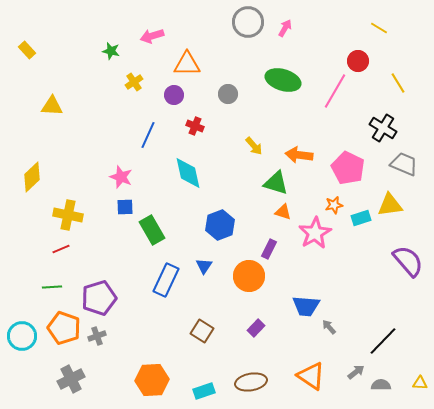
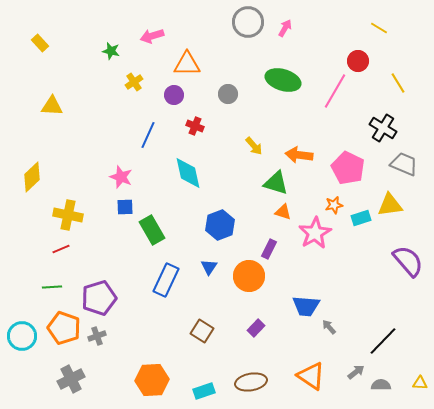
yellow rectangle at (27, 50): moved 13 px right, 7 px up
blue triangle at (204, 266): moved 5 px right, 1 px down
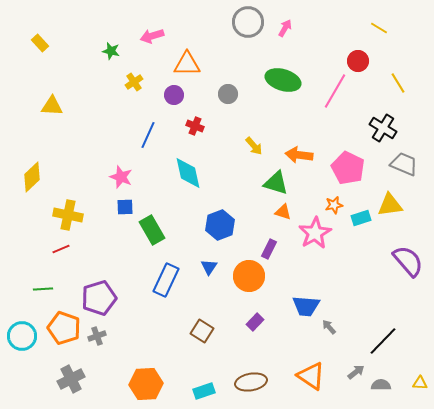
green line at (52, 287): moved 9 px left, 2 px down
purple rectangle at (256, 328): moved 1 px left, 6 px up
orange hexagon at (152, 380): moved 6 px left, 4 px down
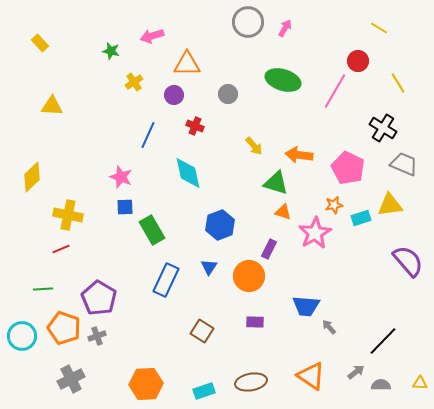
purple pentagon at (99, 298): rotated 24 degrees counterclockwise
purple rectangle at (255, 322): rotated 48 degrees clockwise
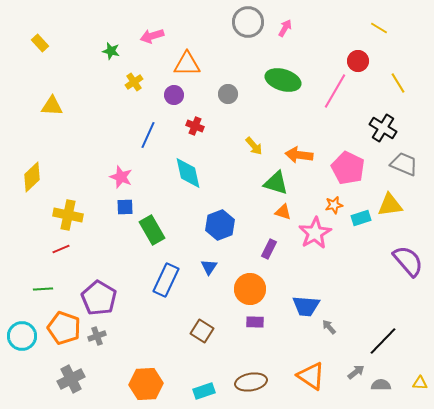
orange circle at (249, 276): moved 1 px right, 13 px down
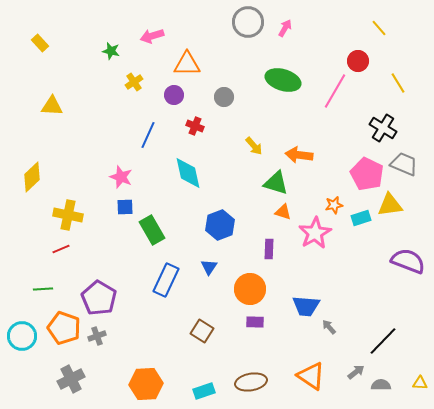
yellow line at (379, 28): rotated 18 degrees clockwise
gray circle at (228, 94): moved 4 px left, 3 px down
pink pentagon at (348, 168): moved 19 px right, 6 px down
purple rectangle at (269, 249): rotated 24 degrees counterclockwise
purple semicircle at (408, 261): rotated 28 degrees counterclockwise
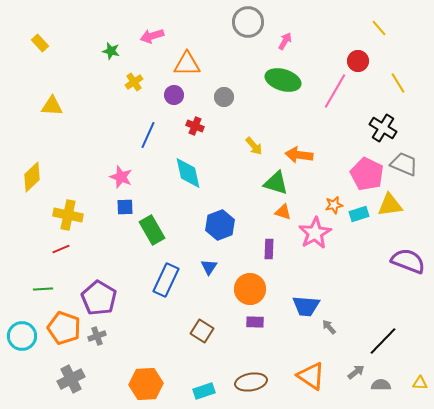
pink arrow at (285, 28): moved 13 px down
cyan rectangle at (361, 218): moved 2 px left, 4 px up
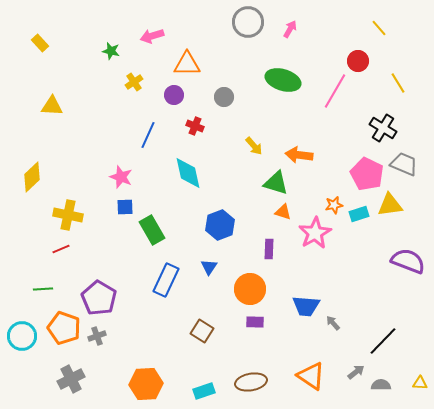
pink arrow at (285, 41): moved 5 px right, 12 px up
gray arrow at (329, 327): moved 4 px right, 4 px up
